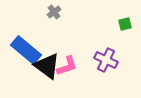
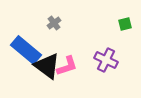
gray cross: moved 11 px down
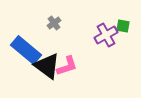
green square: moved 2 px left, 2 px down; rotated 24 degrees clockwise
purple cross: moved 25 px up; rotated 35 degrees clockwise
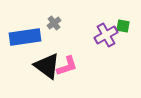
blue rectangle: moved 1 px left, 13 px up; rotated 48 degrees counterclockwise
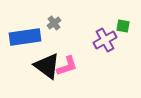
purple cross: moved 1 px left, 5 px down
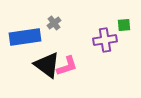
green square: moved 1 px right, 1 px up; rotated 16 degrees counterclockwise
purple cross: rotated 20 degrees clockwise
black triangle: moved 1 px up
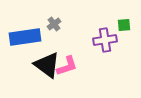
gray cross: moved 1 px down
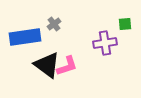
green square: moved 1 px right, 1 px up
purple cross: moved 3 px down
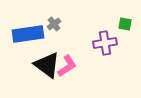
green square: rotated 16 degrees clockwise
blue rectangle: moved 3 px right, 3 px up
pink L-shape: rotated 15 degrees counterclockwise
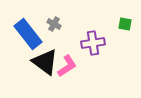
gray cross: rotated 24 degrees counterclockwise
blue rectangle: rotated 60 degrees clockwise
purple cross: moved 12 px left
black triangle: moved 2 px left, 3 px up
